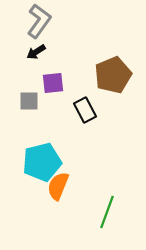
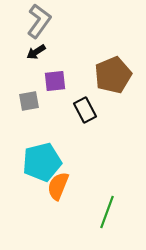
purple square: moved 2 px right, 2 px up
gray square: rotated 10 degrees counterclockwise
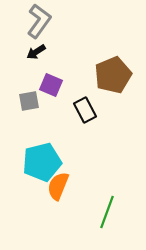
purple square: moved 4 px left, 4 px down; rotated 30 degrees clockwise
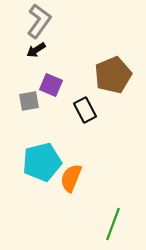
black arrow: moved 2 px up
orange semicircle: moved 13 px right, 8 px up
green line: moved 6 px right, 12 px down
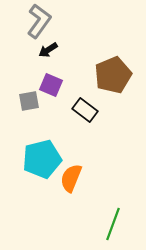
black arrow: moved 12 px right
black rectangle: rotated 25 degrees counterclockwise
cyan pentagon: moved 3 px up
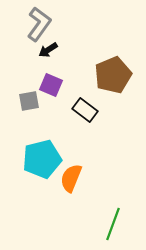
gray L-shape: moved 3 px down
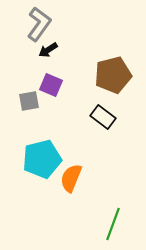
brown pentagon: rotated 9 degrees clockwise
black rectangle: moved 18 px right, 7 px down
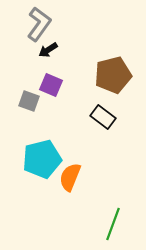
gray square: rotated 30 degrees clockwise
orange semicircle: moved 1 px left, 1 px up
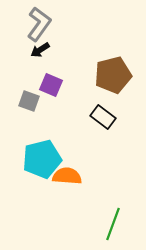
black arrow: moved 8 px left
orange semicircle: moved 3 px left, 1 px up; rotated 72 degrees clockwise
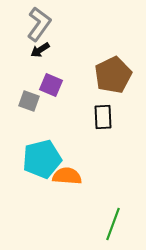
brown pentagon: rotated 12 degrees counterclockwise
black rectangle: rotated 50 degrees clockwise
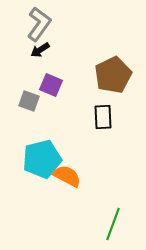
orange semicircle: rotated 24 degrees clockwise
